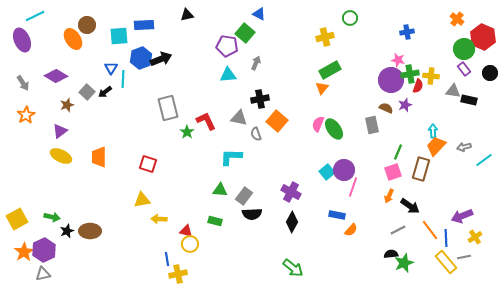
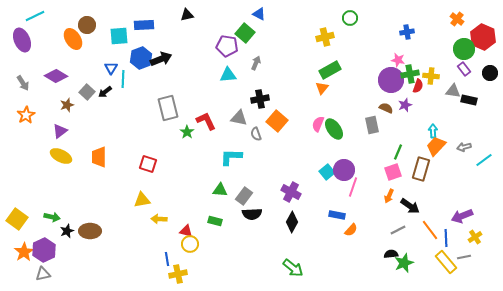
yellow square at (17, 219): rotated 25 degrees counterclockwise
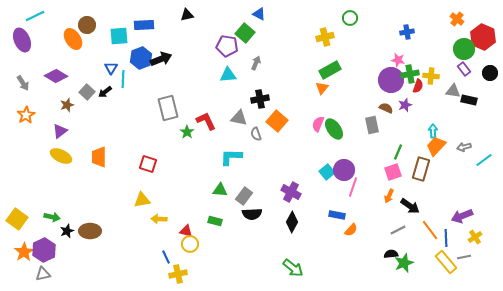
blue line at (167, 259): moved 1 px left, 2 px up; rotated 16 degrees counterclockwise
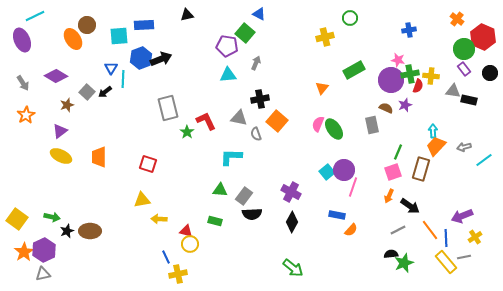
blue cross at (407, 32): moved 2 px right, 2 px up
green rectangle at (330, 70): moved 24 px right
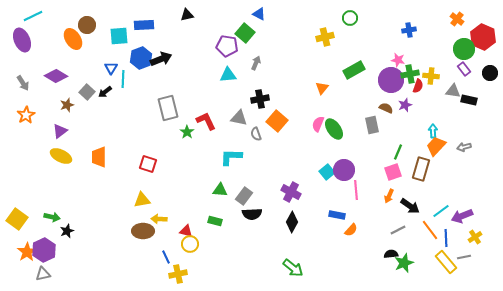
cyan line at (35, 16): moved 2 px left
cyan line at (484, 160): moved 43 px left, 51 px down
pink line at (353, 187): moved 3 px right, 3 px down; rotated 24 degrees counterclockwise
brown ellipse at (90, 231): moved 53 px right
orange star at (24, 252): moved 3 px right
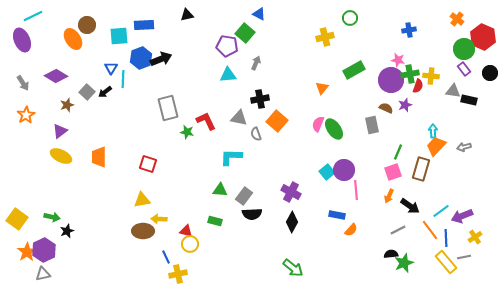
green star at (187, 132): rotated 24 degrees counterclockwise
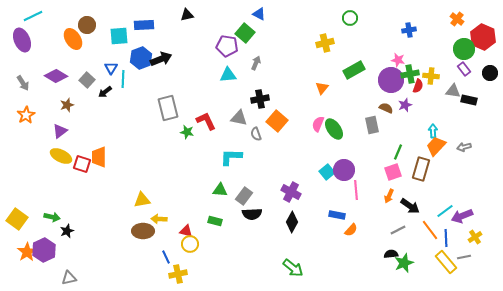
yellow cross at (325, 37): moved 6 px down
gray square at (87, 92): moved 12 px up
red square at (148, 164): moved 66 px left
cyan line at (441, 211): moved 4 px right
gray triangle at (43, 274): moved 26 px right, 4 px down
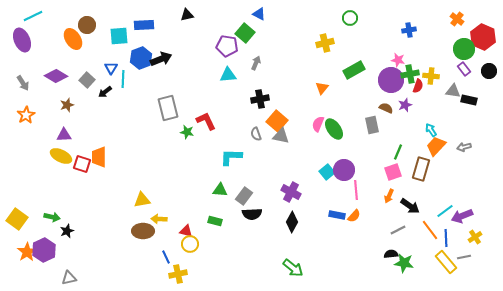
black circle at (490, 73): moved 1 px left, 2 px up
gray triangle at (239, 118): moved 42 px right, 18 px down
purple triangle at (60, 131): moved 4 px right, 4 px down; rotated 35 degrees clockwise
cyan arrow at (433, 131): moved 2 px left, 1 px up; rotated 32 degrees counterclockwise
orange semicircle at (351, 230): moved 3 px right, 14 px up
green star at (404, 263): rotated 30 degrees clockwise
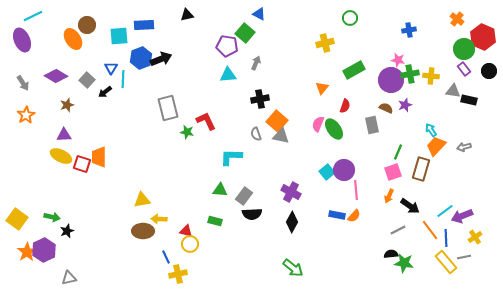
red semicircle at (418, 86): moved 73 px left, 20 px down
